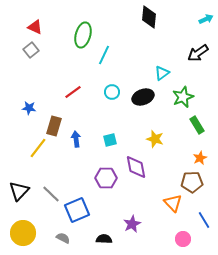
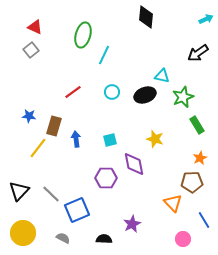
black diamond: moved 3 px left
cyan triangle: moved 3 px down; rotated 49 degrees clockwise
black ellipse: moved 2 px right, 2 px up
blue star: moved 8 px down
purple diamond: moved 2 px left, 3 px up
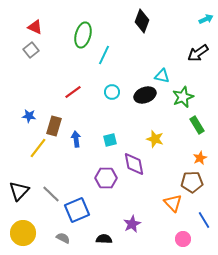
black diamond: moved 4 px left, 4 px down; rotated 15 degrees clockwise
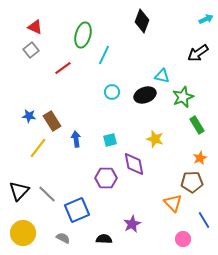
red line: moved 10 px left, 24 px up
brown rectangle: moved 2 px left, 5 px up; rotated 48 degrees counterclockwise
gray line: moved 4 px left
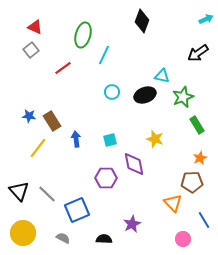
black triangle: rotated 25 degrees counterclockwise
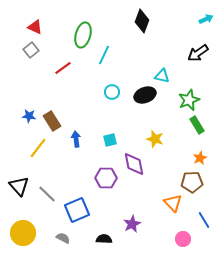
green star: moved 6 px right, 3 px down
black triangle: moved 5 px up
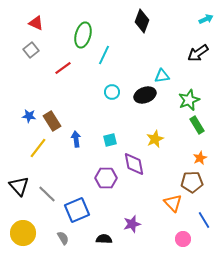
red triangle: moved 1 px right, 4 px up
cyan triangle: rotated 21 degrees counterclockwise
yellow star: rotated 30 degrees clockwise
purple star: rotated 12 degrees clockwise
gray semicircle: rotated 32 degrees clockwise
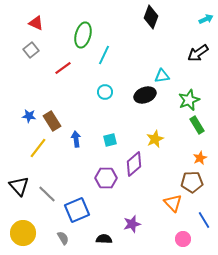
black diamond: moved 9 px right, 4 px up
cyan circle: moved 7 px left
purple diamond: rotated 60 degrees clockwise
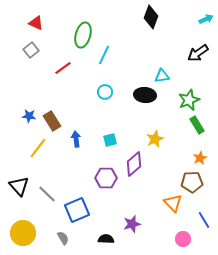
black ellipse: rotated 25 degrees clockwise
black semicircle: moved 2 px right
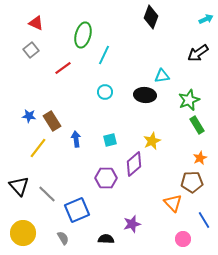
yellow star: moved 3 px left, 2 px down
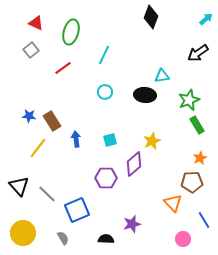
cyan arrow: rotated 16 degrees counterclockwise
green ellipse: moved 12 px left, 3 px up
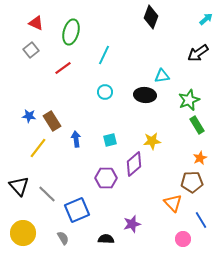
yellow star: rotated 18 degrees clockwise
blue line: moved 3 px left
